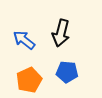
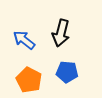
orange pentagon: rotated 20 degrees counterclockwise
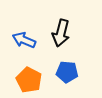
blue arrow: rotated 15 degrees counterclockwise
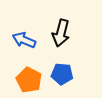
blue pentagon: moved 5 px left, 2 px down
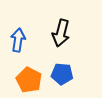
blue arrow: moved 6 px left; rotated 75 degrees clockwise
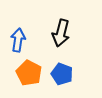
blue pentagon: rotated 15 degrees clockwise
orange pentagon: moved 7 px up
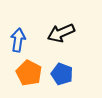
black arrow: rotated 52 degrees clockwise
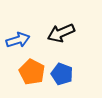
blue arrow: rotated 65 degrees clockwise
orange pentagon: moved 3 px right, 1 px up
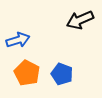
black arrow: moved 19 px right, 13 px up
orange pentagon: moved 5 px left, 1 px down
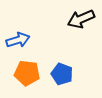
black arrow: moved 1 px right, 1 px up
orange pentagon: rotated 20 degrees counterclockwise
